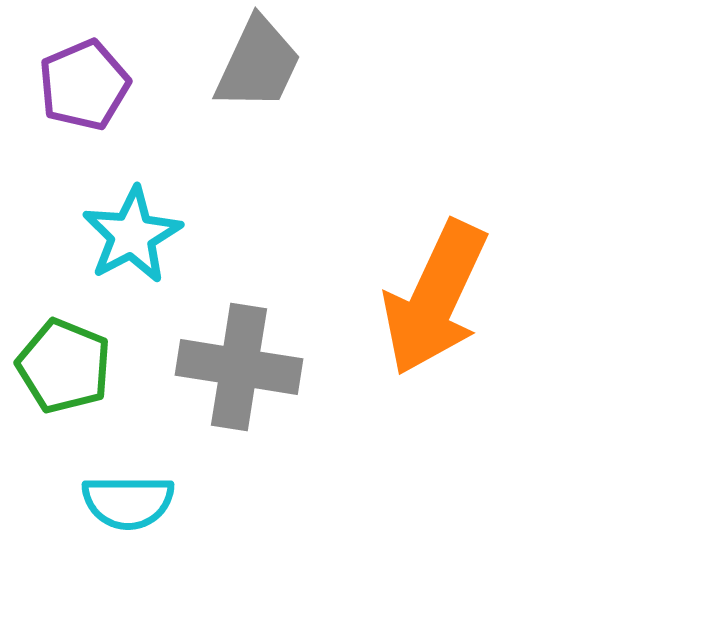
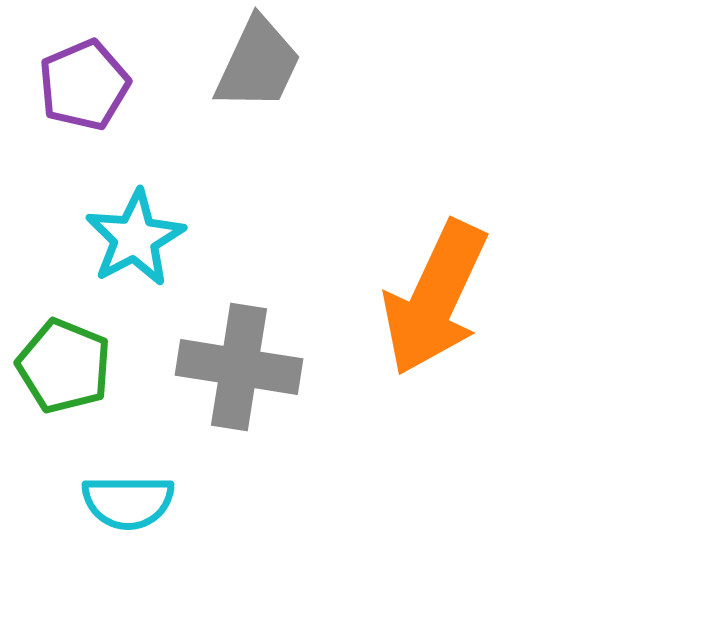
cyan star: moved 3 px right, 3 px down
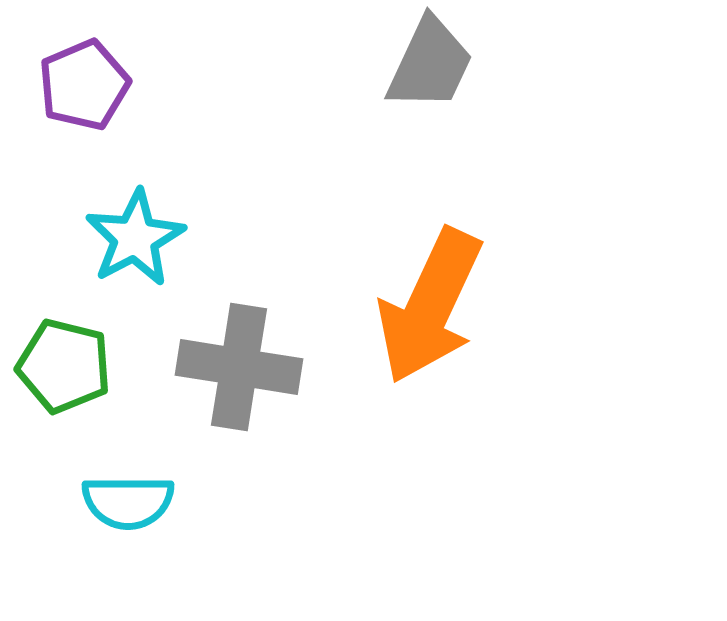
gray trapezoid: moved 172 px right
orange arrow: moved 5 px left, 8 px down
green pentagon: rotated 8 degrees counterclockwise
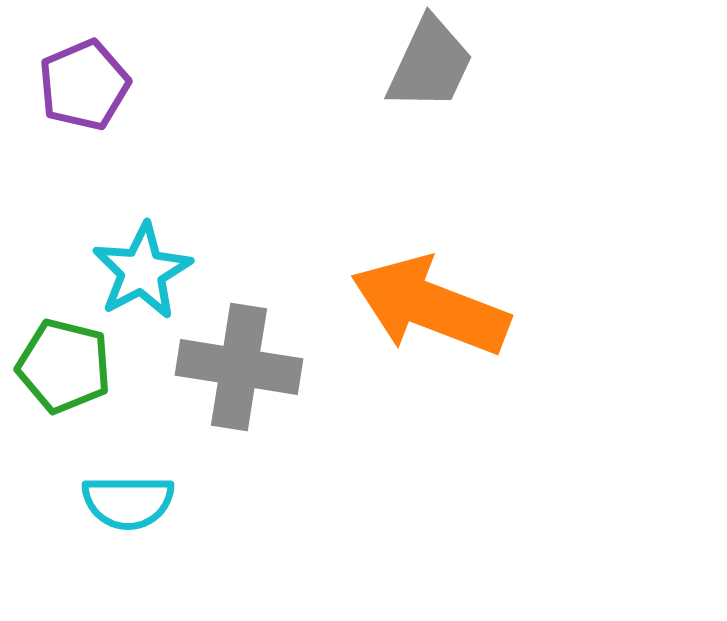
cyan star: moved 7 px right, 33 px down
orange arrow: rotated 86 degrees clockwise
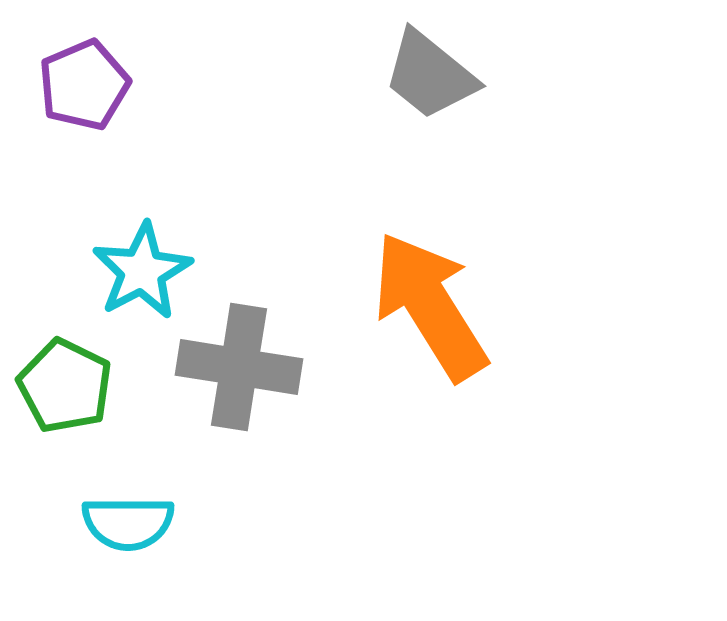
gray trapezoid: moved 11 px down; rotated 104 degrees clockwise
orange arrow: rotated 37 degrees clockwise
green pentagon: moved 1 px right, 20 px down; rotated 12 degrees clockwise
cyan semicircle: moved 21 px down
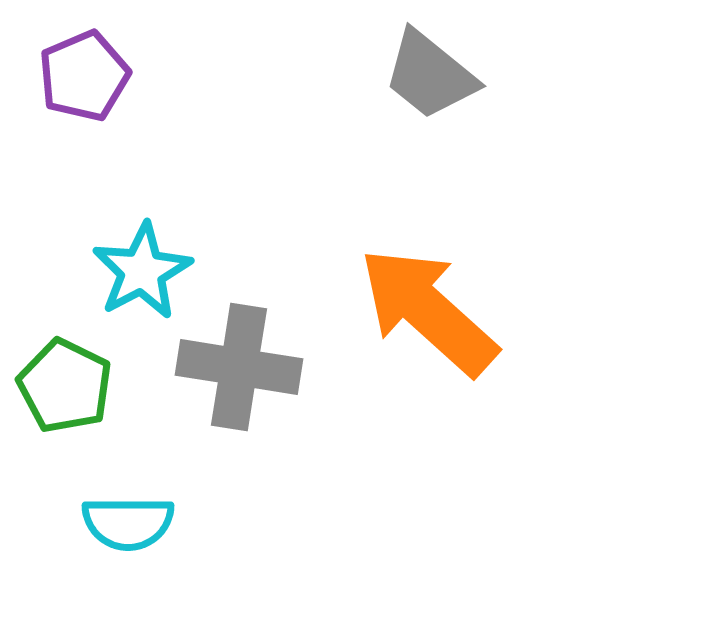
purple pentagon: moved 9 px up
orange arrow: moved 2 px left, 5 px down; rotated 16 degrees counterclockwise
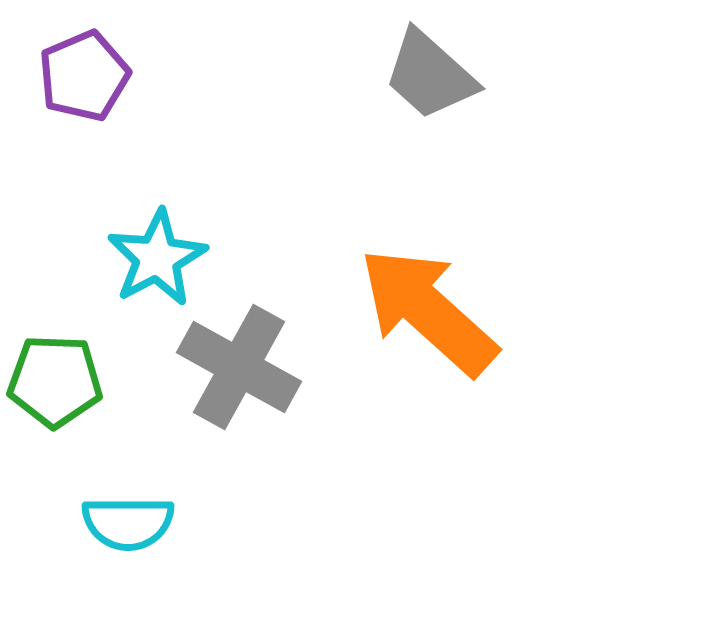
gray trapezoid: rotated 3 degrees clockwise
cyan star: moved 15 px right, 13 px up
gray cross: rotated 20 degrees clockwise
green pentagon: moved 10 px left, 5 px up; rotated 24 degrees counterclockwise
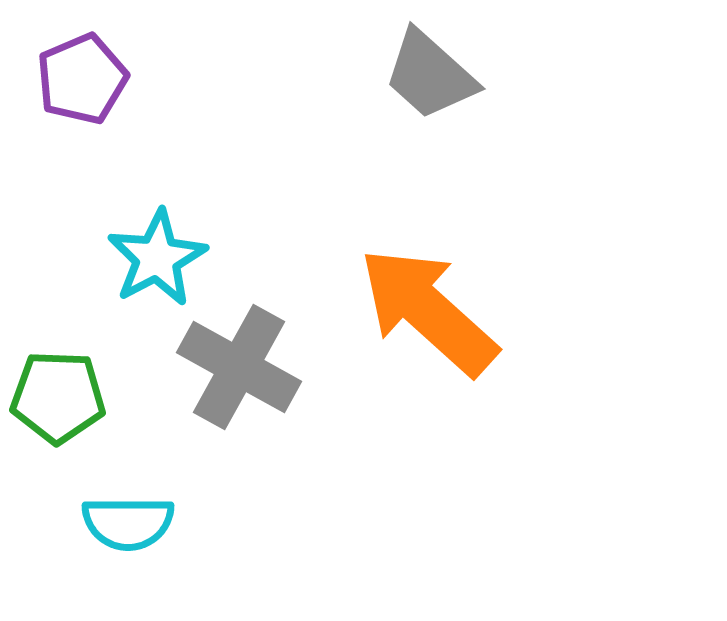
purple pentagon: moved 2 px left, 3 px down
green pentagon: moved 3 px right, 16 px down
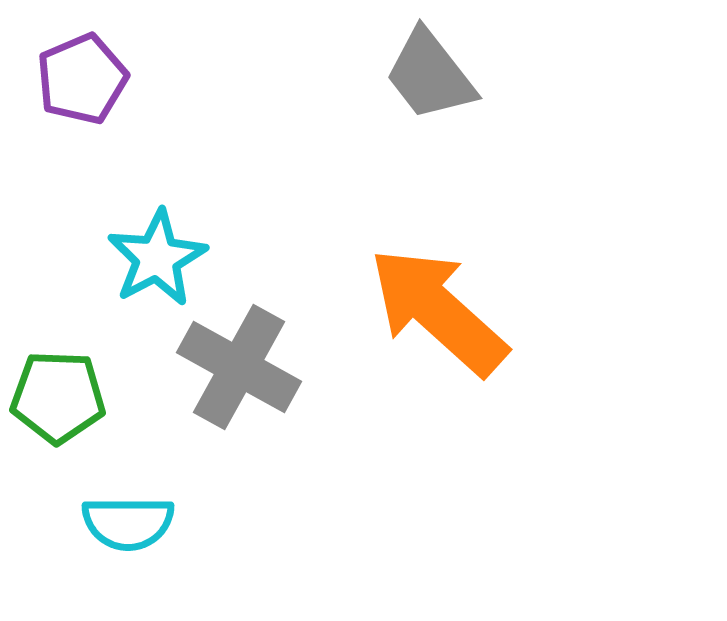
gray trapezoid: rotated 10 degrees clockwise
orange arrow: moved 10 px right
